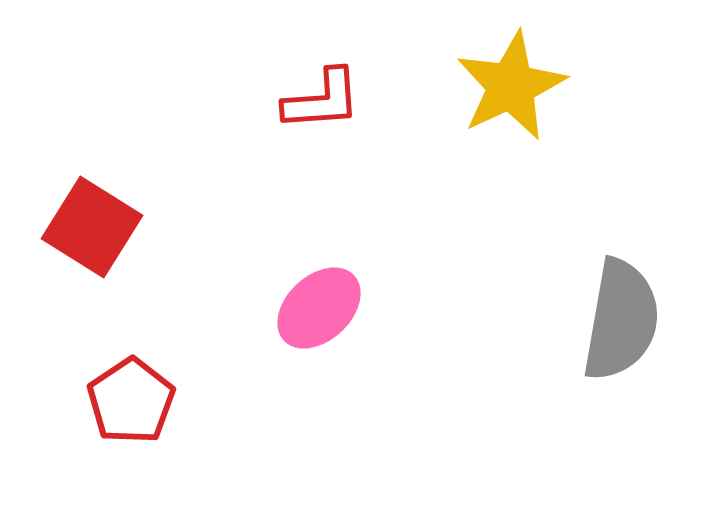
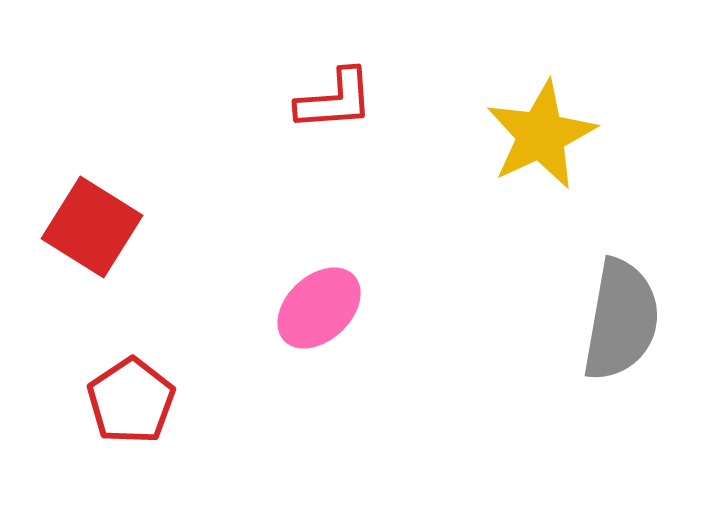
yellow star: moved 30 px right, 49 px down
red L-shape: moved 13 px right
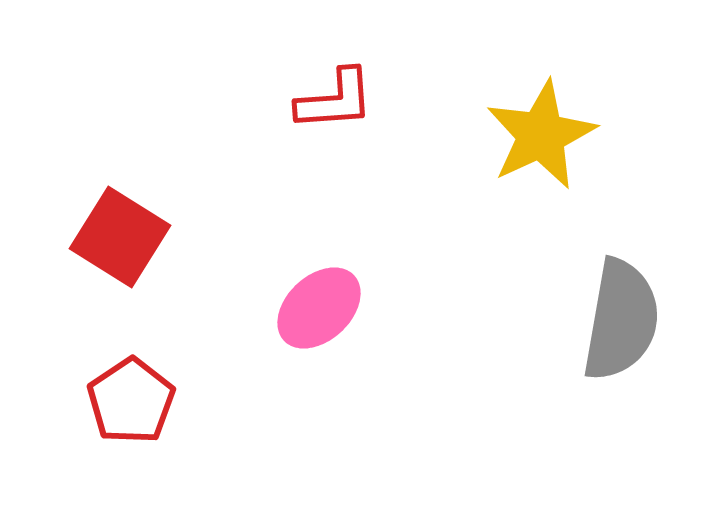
red square: moved 28 px right, 10 px down
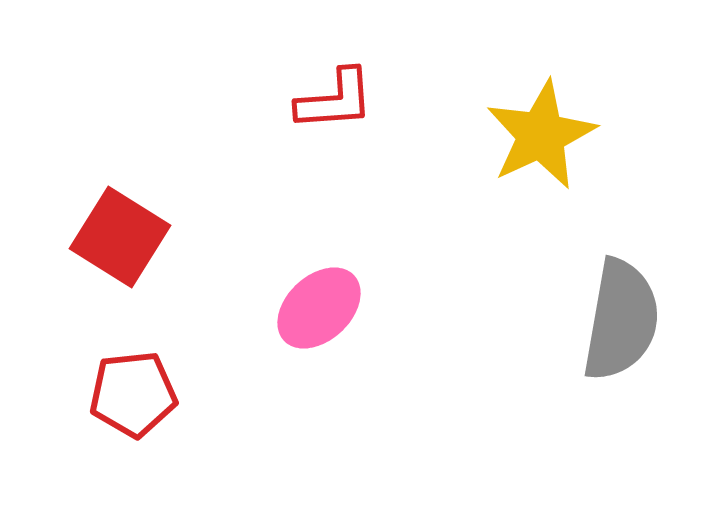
red pentagon: moved 2 px right, 7 px up; rotated 28 degrees clockwise
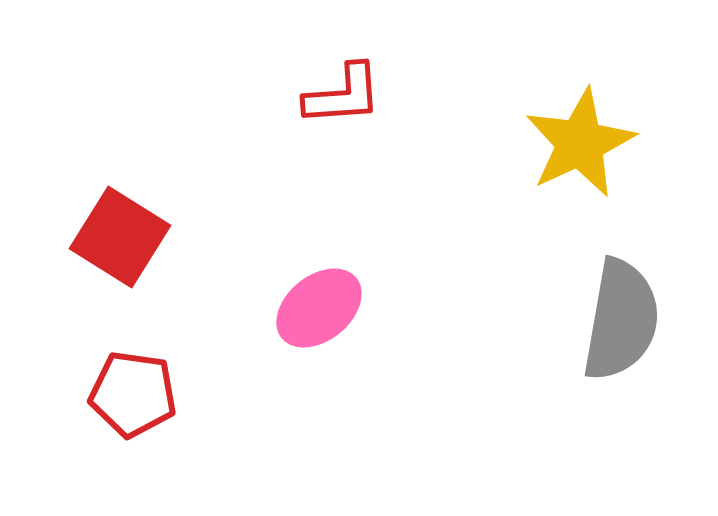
red L-shape: moved 8 px right, 5 px up
yellow star: moved 39 px right, 8 px down
pink ellipse: rotated 4 degrees clockwise
red pentagon: rotated 14 degrees clockwise
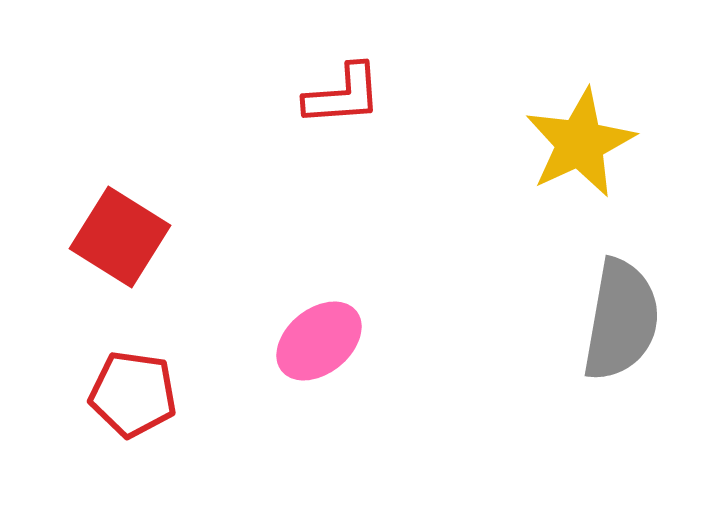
pink ellipse: moved 33 px down
